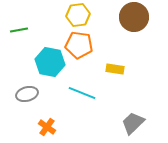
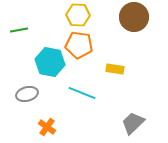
yellow hexagon: rotated 10 degrees clockwise
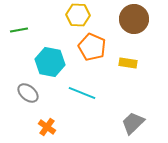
brown circle: moved 2 px down
orange pentagon: moved 13 px right, 2 px down; rotated 16 degrees clockwise
yellow rectangle: moved 13 px right, 6 px up
gray ellipse: moved 1 px right, 1 px up; rotated 55 degrees clockwise
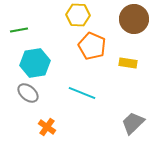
orange pentagon: moved 1 px up
cyan hexagon: moved 15 px left, 1 px down; rotated 20 degrees counterclockwise
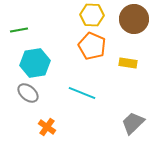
yellow hexagon: moved 14 px right
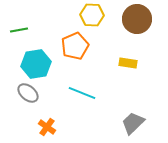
brown circle: moved 3 px right
orange pentagon: moved 17 px left; rotated 24 degrees clockwise
cyan hexagon: moved 1 px right, 1 px down
